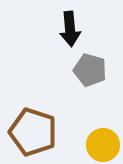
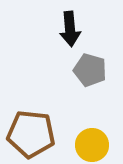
brown pentagon: moved 2 px left, 2 px down; rotated 12 degrees counterclockwise
yellow circle: moved 11 px left
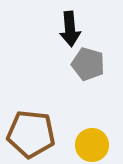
gray pentagon: moved 2 px left, 6 px up
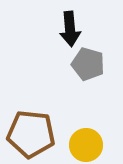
yellow circle: moved 6 px left
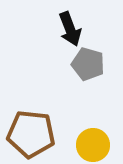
black arrow: rotated 16 degrees counterclockwise
yellow circle: moved 7 px right
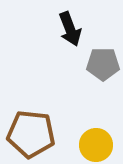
gray pentagon: moved 15 px right; rotated 16 degrees counterclockwise
yellow circle: moved 3 px right
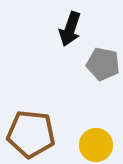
black arrow: rotated 40 degrees clockwise
gray pentagon: rotated 12 degrees clockwise
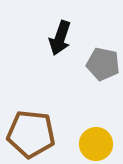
black arrow: moved 10 px left, 9 px down
yellow circle: moved 1 px up
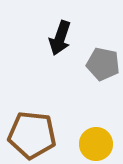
brown pentagon: moved 1 px right, 1 px down
